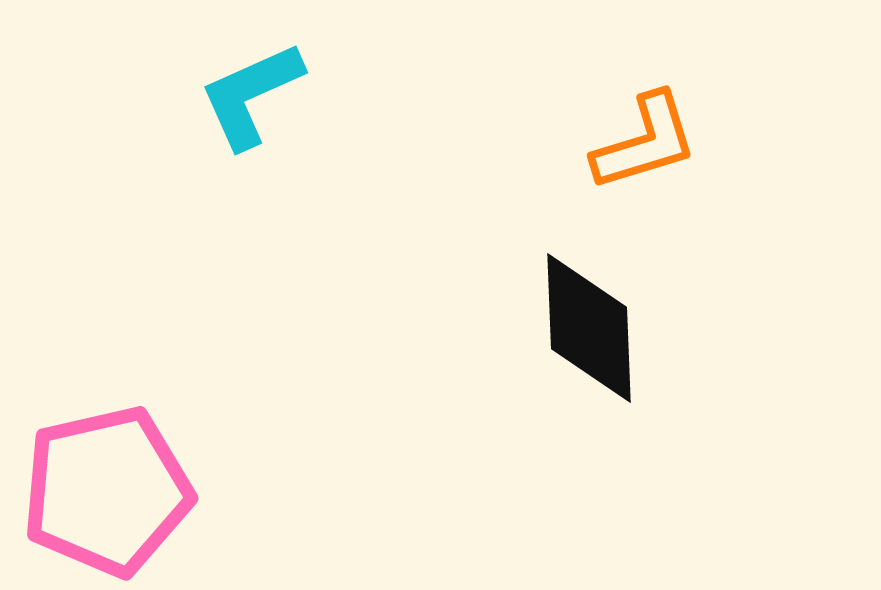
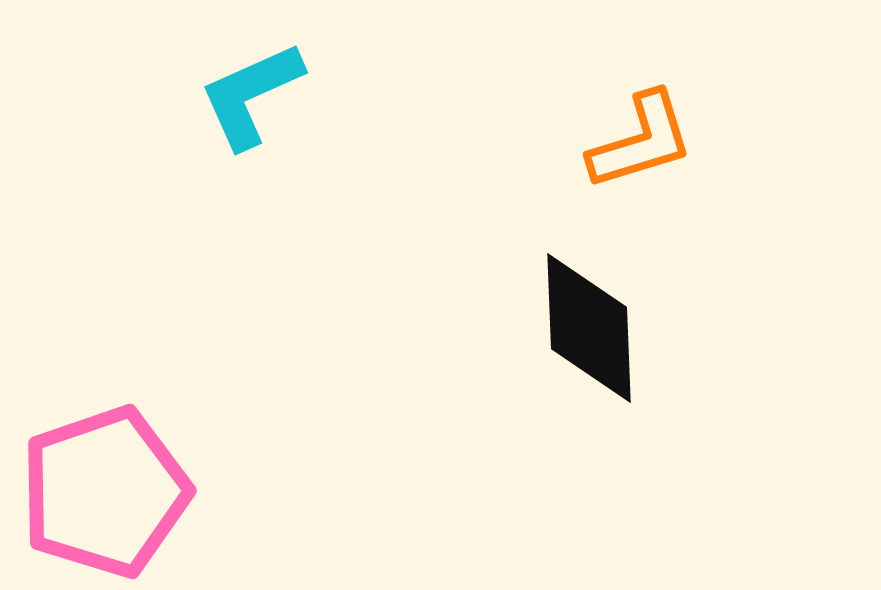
orange L-shape: moved 4 px left, 1 px up
pink pentagon: moved 2 px left, 1 px down; rotated 6 degrees counterclockwise
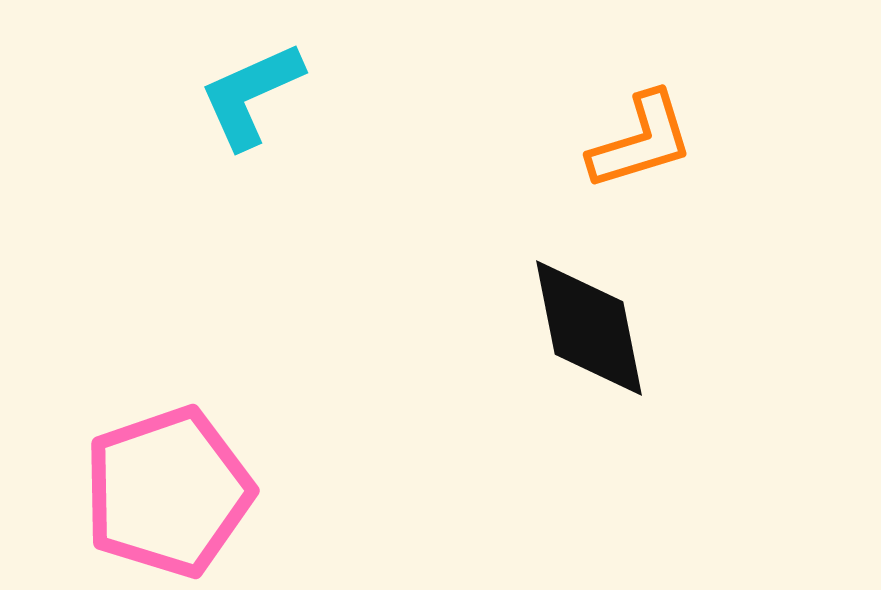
black diamond: rotated 9 degrees counterclockwise
pink pentagon: moved 63 px right
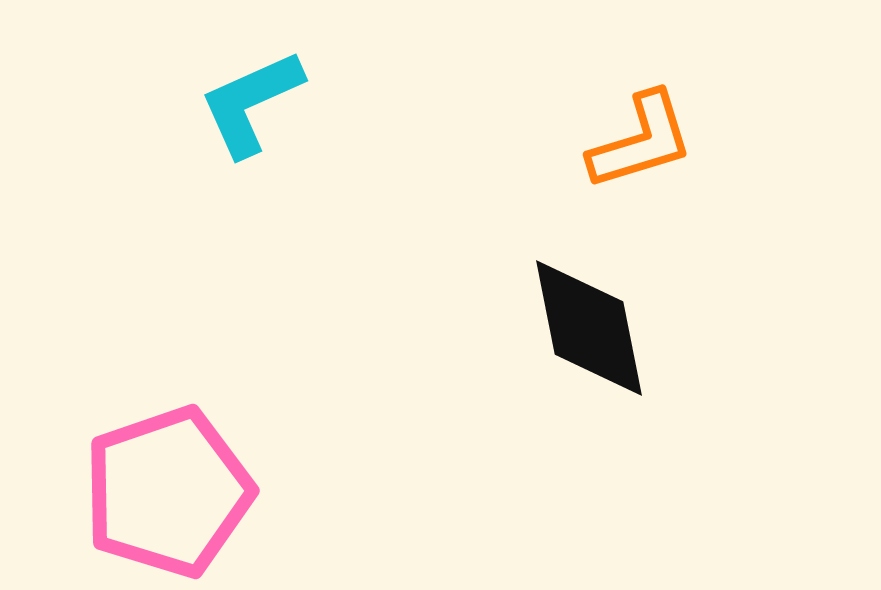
cyan L-shape: moved 8 px down
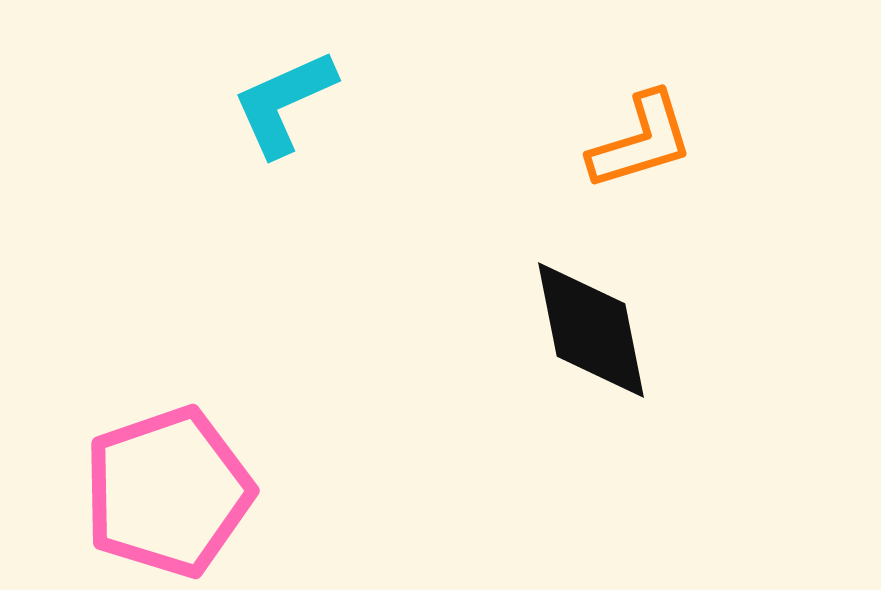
cyan L-shape: moved 33 px right
black diamond: moved 2 px right, 2 px down
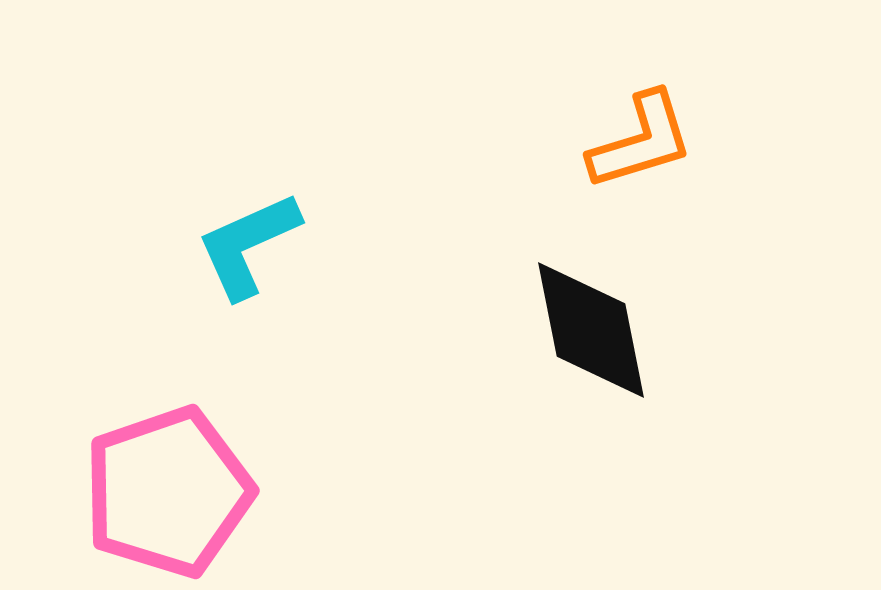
cyan L-shape: moved 36 px left, 142 px down
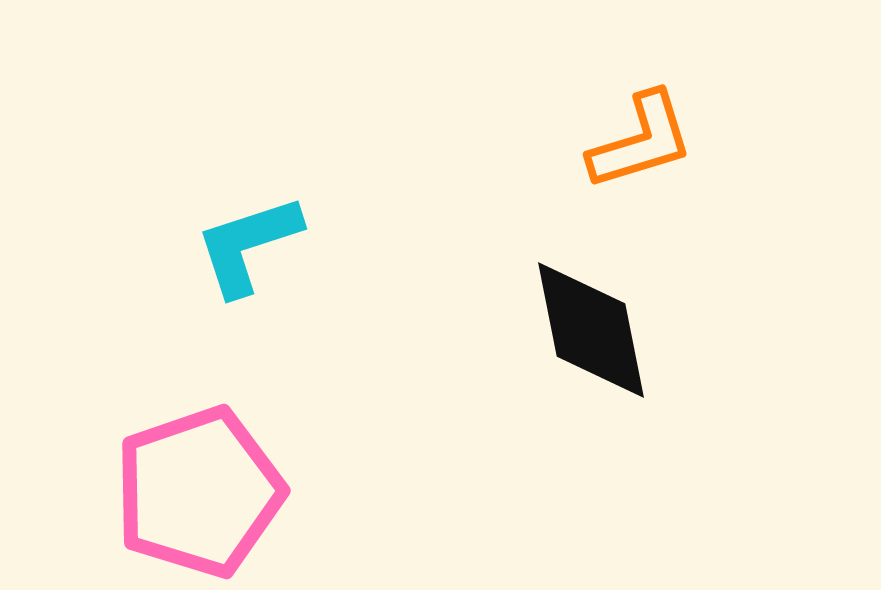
cyan L-shape: rotated 6 degrees clockwise
pink pentagon: moved 31 px right
